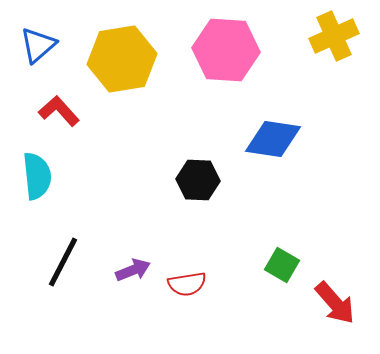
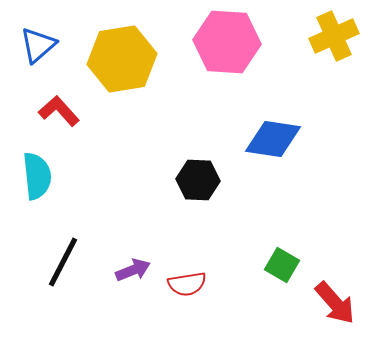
pink hexagon: moved 1 px right, 8 px up
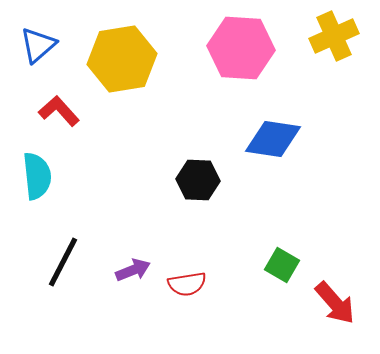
pink hexagon: moved 14 px right, 6 px down
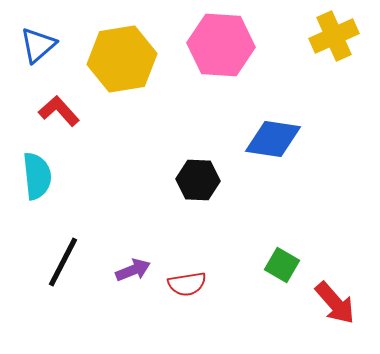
pink hexagon: moved 20 px left, 3 px up
